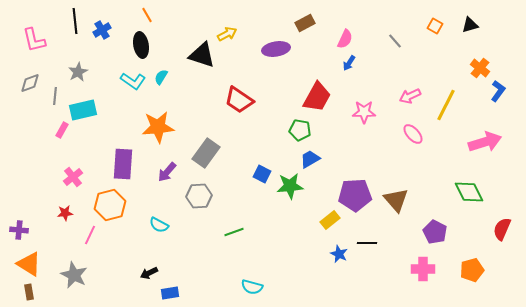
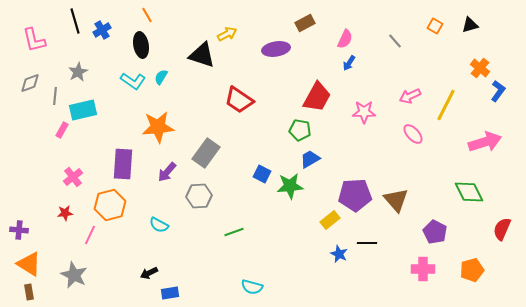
black line at (75, 21): rotated 10 degrees counterclockwise
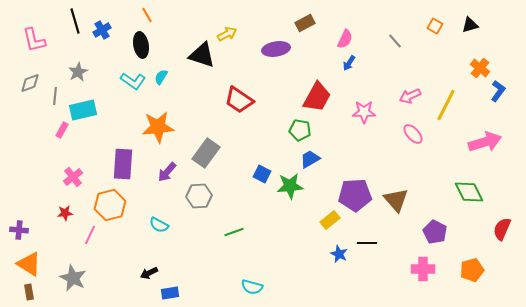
gray star at (74, 275): moved 1 px left, 3 px down
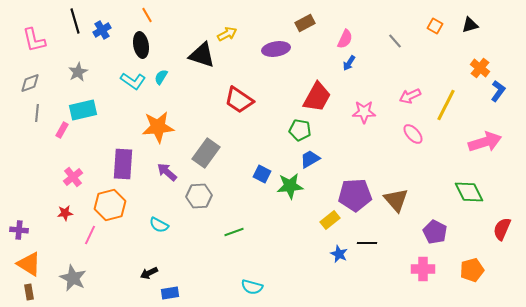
gray line at (55, 96): moved 18 px left, 17 px down
purple arrow at (167, 172): rotated 90 degrees clockwise
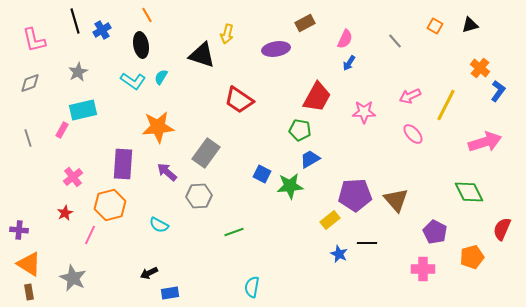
yellow arrow at (227, 34): rotated 132 degrees clockwise
gray line at (37, 113): moved 9 px left, 25 px down; rotated 24 degrees counterclockwise
red star at (65, 213): rotated 21 degrees counterclockwise
orange pentagon at (472, 270): moved 13 px up
cyan semicircle at (252, 287): rotated 85 degrees clockwise
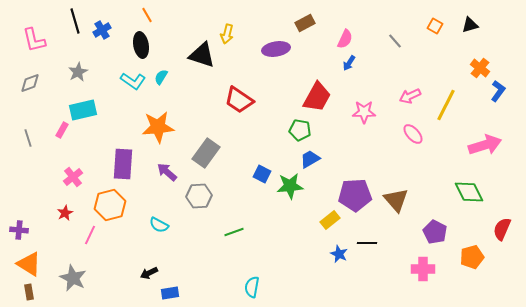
pink arrow at (485, 142): moved 3 px down
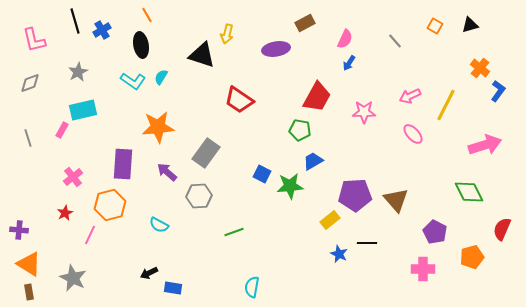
blue trapezoid at (310, 159): moved 3 px right, 2 px down
blue rectangle at (170, 293): moved 3 px right, 5 px up; rotated 18 degrees clockwise
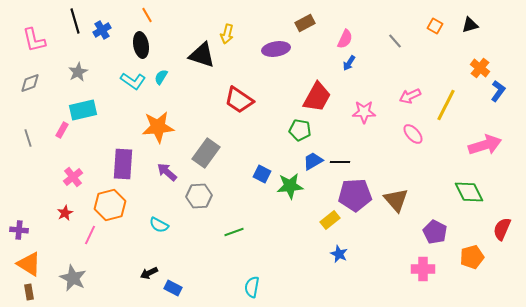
black line at (367, 243): moved 27 px left, 81 px up
blue rectangle at (173, 288): rotated 18 degrees clockwise
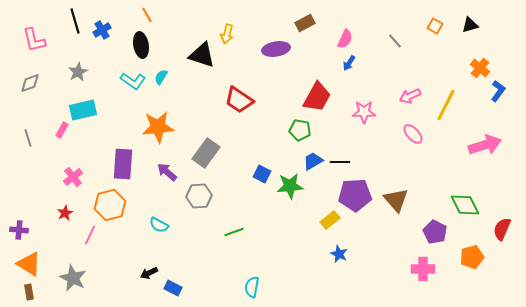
green diamond at (469, 192): moved 4 px left, 13 px down
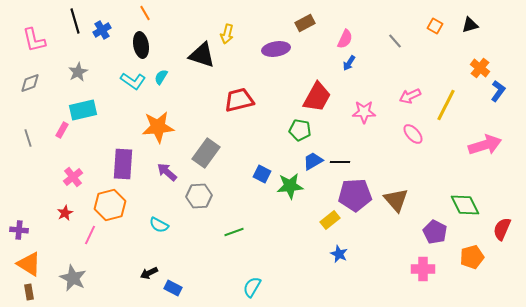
orange line at (147, 15): moved 2 px left, 2 px up
red trapezoid at (239, 100): rotated 132 degrees clockwise
cyan semicircle at (252, 287): rotated 20 degrees clockwise
